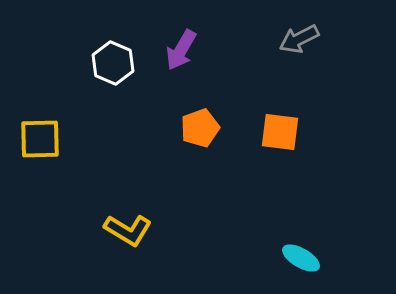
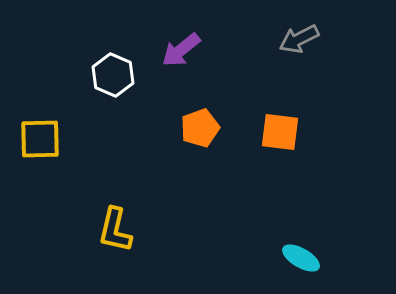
purple arrow: rotated 21 degrees clockwise
white hexagon: moved 12 px down
yellow L-shape: moved 13 px left; rotated 72 degrees clockwise
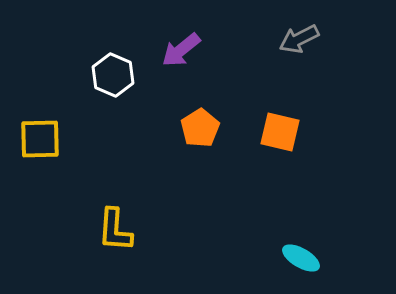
orange pentagon: rotated 12 degrees counterclockwise
orange square: rotated 6 degrees clockwise
yellow L-shape: rotated 9 degrees counterclockwise
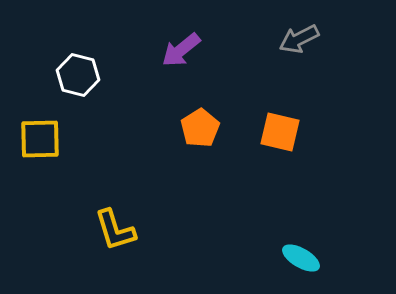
white hexagon: moved 35 px left; rotated 9 degrees counterclockwise
yellow L-shape: rotated 21 degrees counterclockwise
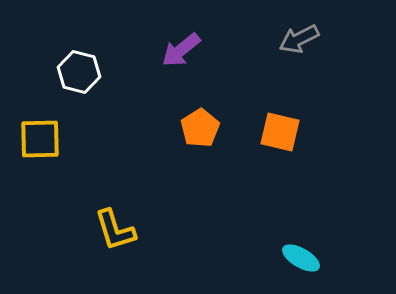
white hexagon: moved 1 px right, 3 px up
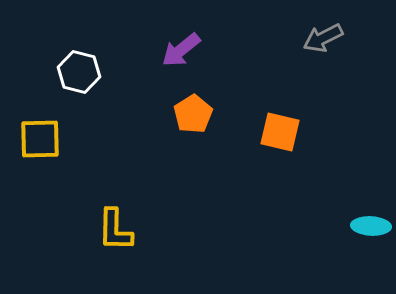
gray arrow: moved 24 px right, 1 px up
orange pentagon: moved 7 px left, 14 px up
yellow L-shape: rotated 18 degrees clockwise
cyan ellipse: moved 70 px right, 32 px up; rotated 27 degrees counterclockwise
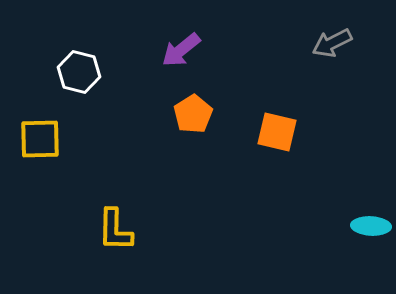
gray arrow: moved 9 px right, 5 px down
orange square: moved 3 px left
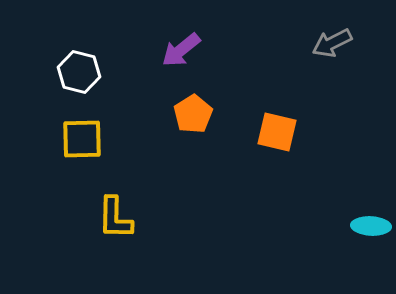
yellow square: moved 42 px right
yellow L-shape: moved 12 px up
